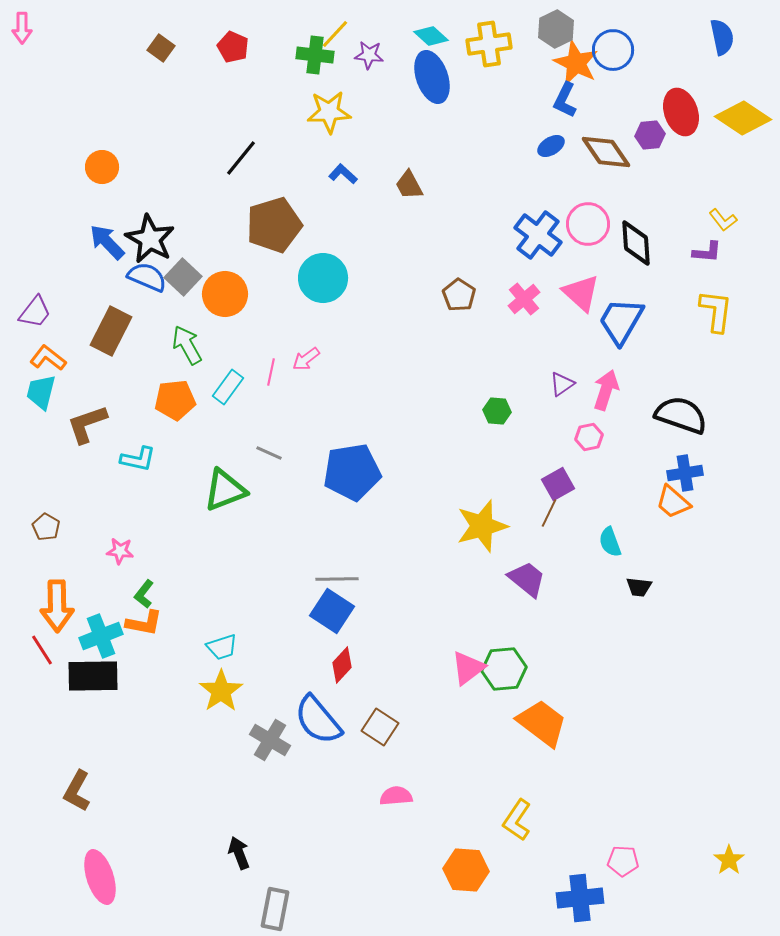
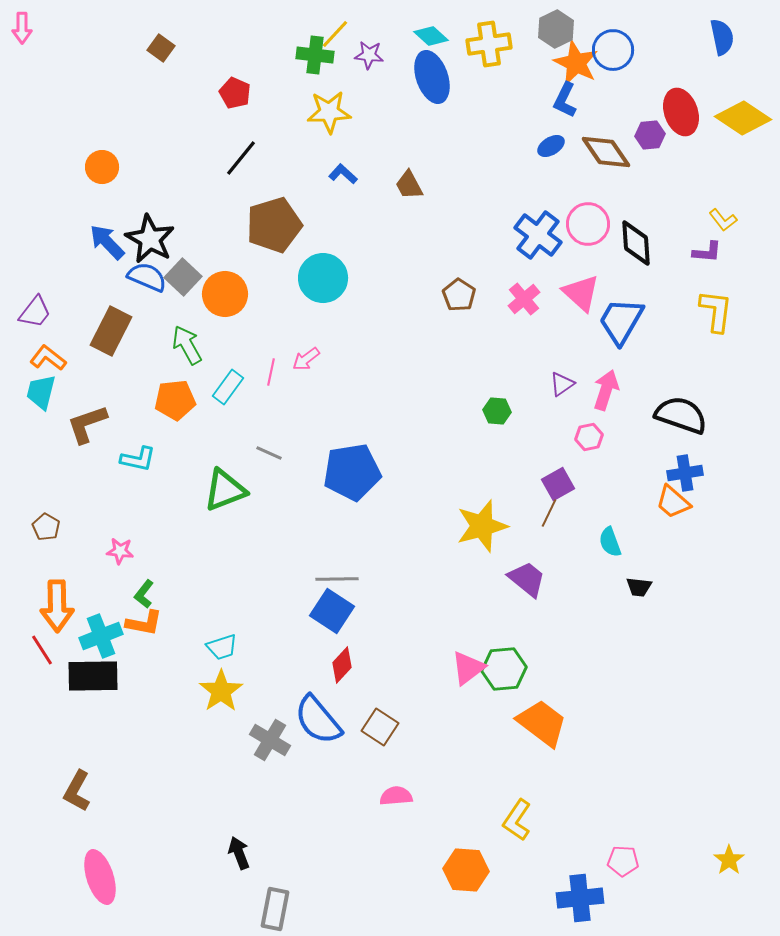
red pentagon at (233, 47): moved 2 px right, 46 px down
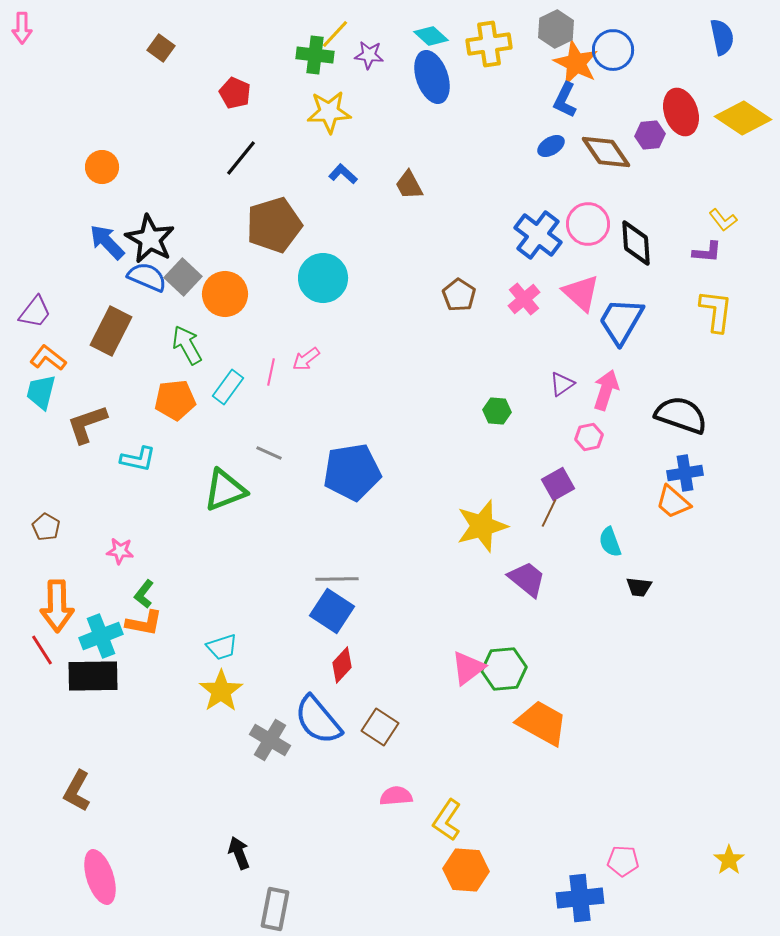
orange trapezoid at (542, 723): rotated 8 degrees counterclockwise
yellow L-shape at (517, 820): moved 70 px left
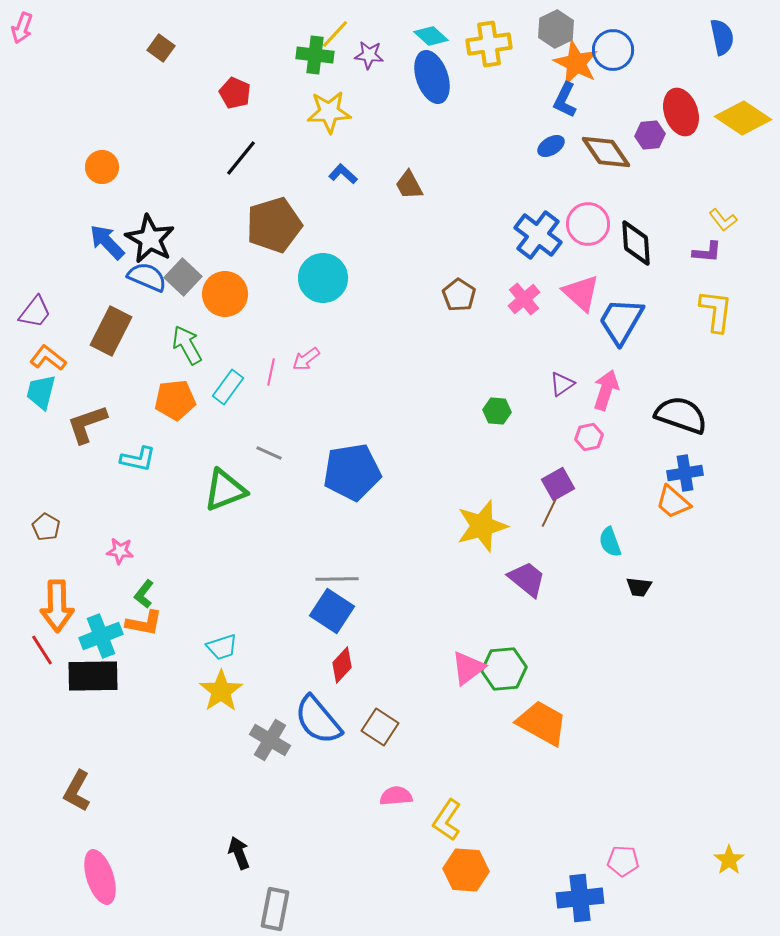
pink arrow at (22, 28): rotated 20 degrees clockwise
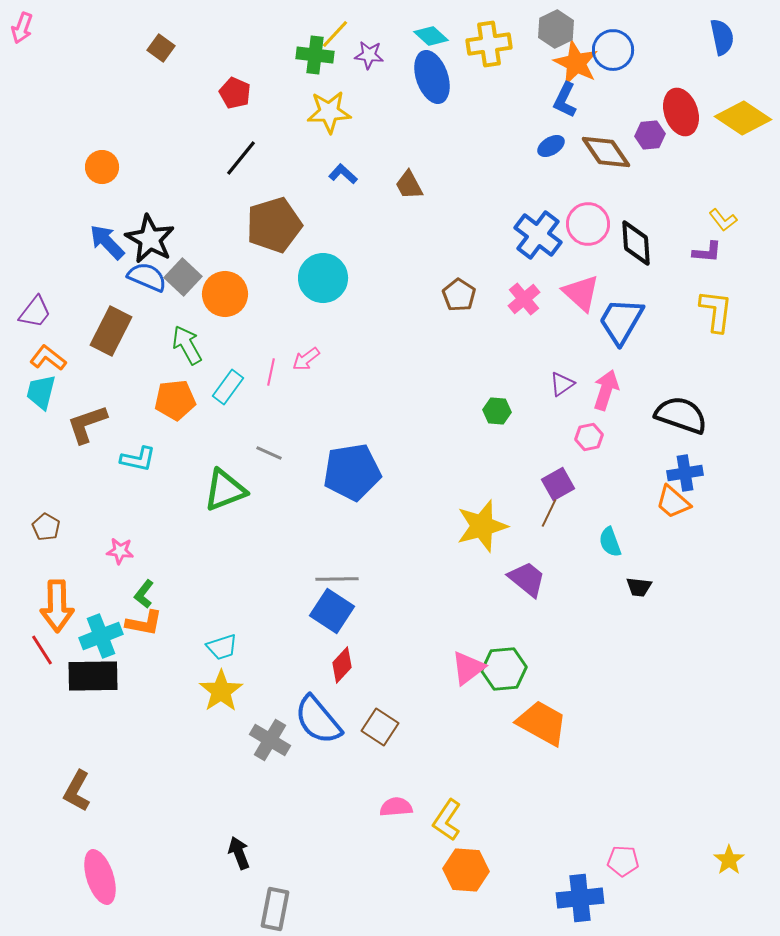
pink semicircle at (396, 796): moved 11 px down
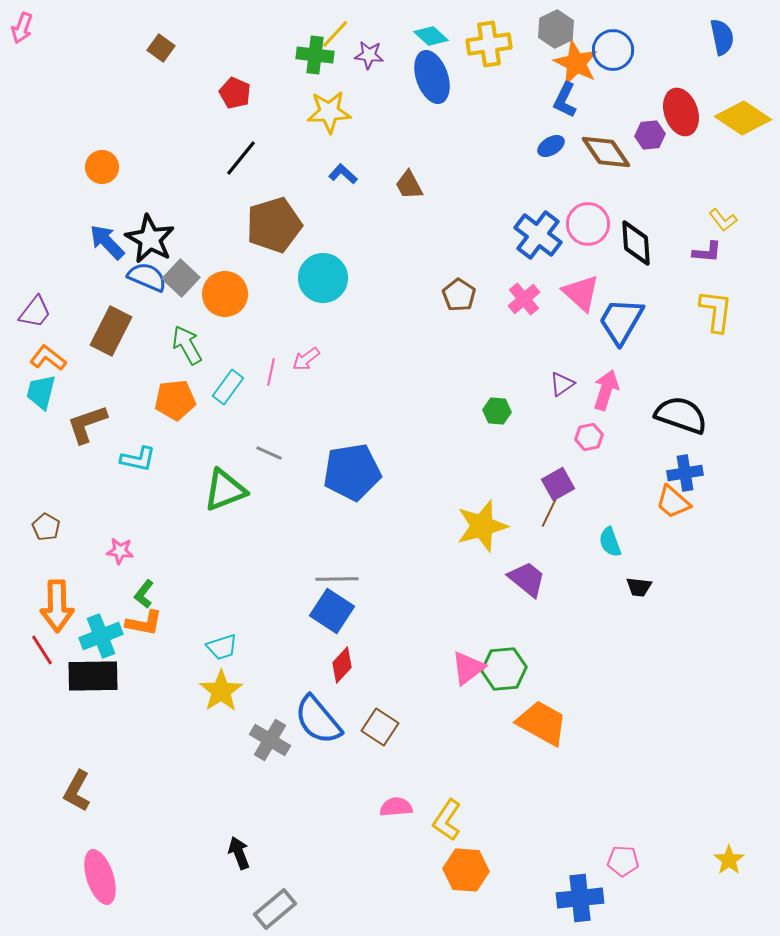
gray square at (183, 277): moved 2 px left, 1 px down
gray rectangle at (275, 909): rotated 39 degrees clockwise
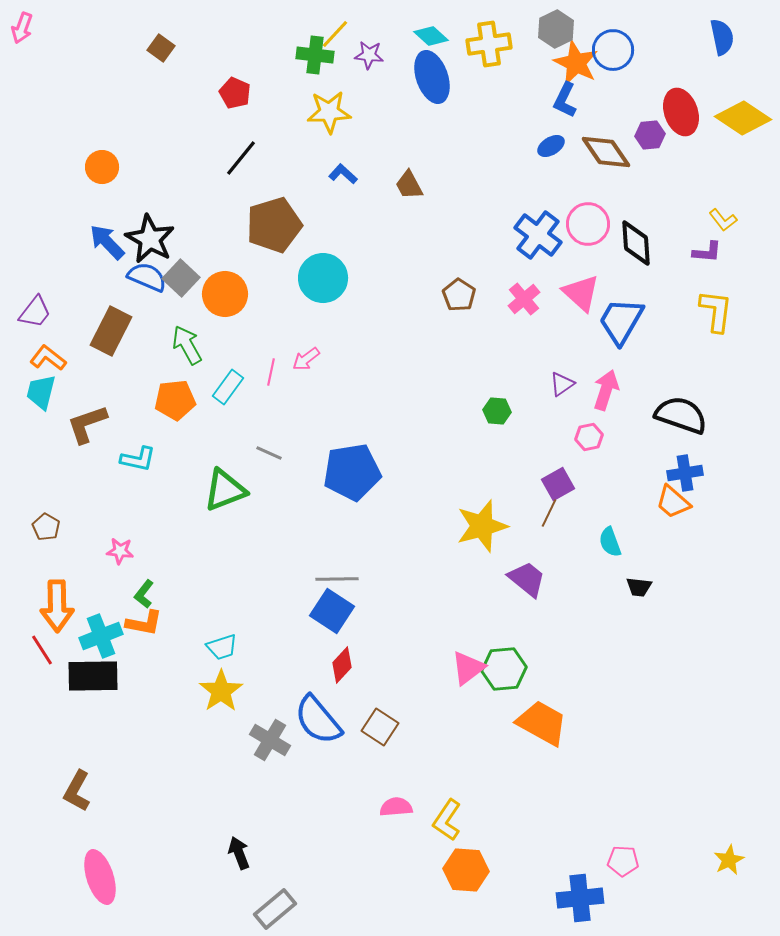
yellow star at (729, 860): rotated 8 degrees clockwise
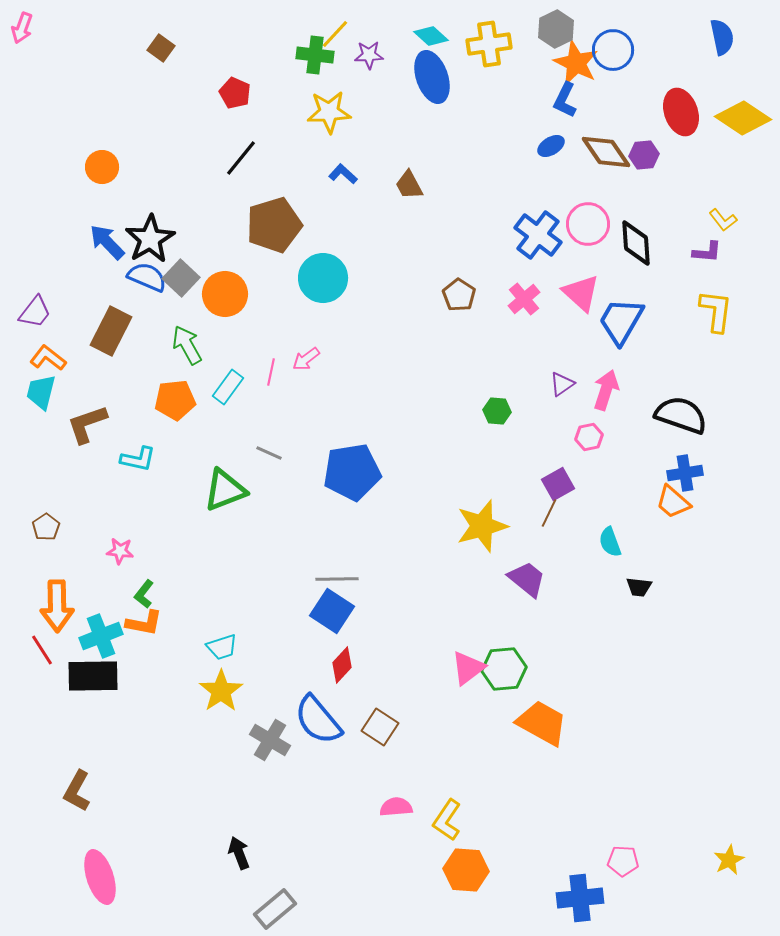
purple star at (369, 55): rotated 8 degrees counterclockwise
purple hexagon at (650, 135): moved 6 px left, 20 px down
black star at (150, 239): rotated 12 degrees clockwise
brown pentagon at (46, 527): rotated 8 degrees clockwise
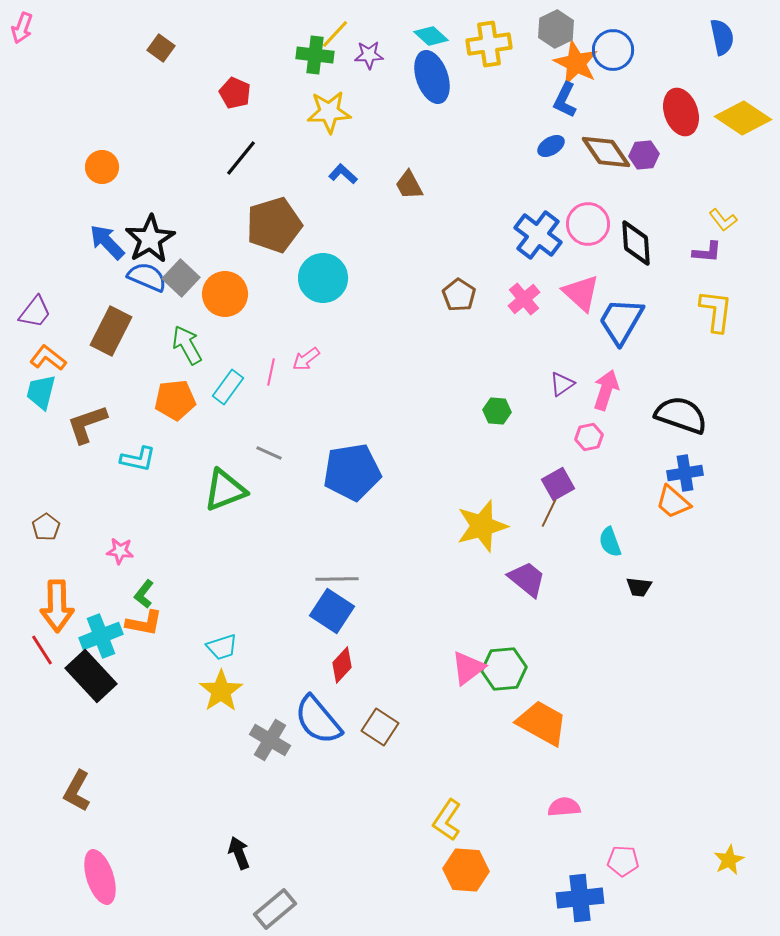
black rectangle at (93, 676): moved 2 px left; rotated 48 degrees clockwise
pink semicircle at (396, 807): moved 168 px right
